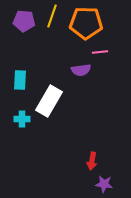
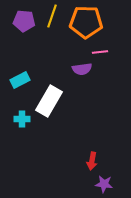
orange pentagon: moved 1 px up
purple semicircle: moved 1 px right, 1 px up
cyan rectangle: rotated 60 degrees clockwise
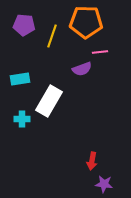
yellow line: moved 20 px down
purple pentagon: moved 4 px down
purple semicircle: rotated 12 degrees counterclockwise
cyan rectangle: moved 1 px up; rotated 18 degrees clockwise
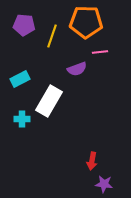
purple semicircle: moved 5 px left
cyan rectangle: rotated 18 degrees counterclockwise
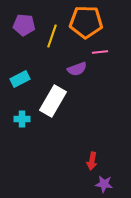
white rectangle: moved 4 px right
